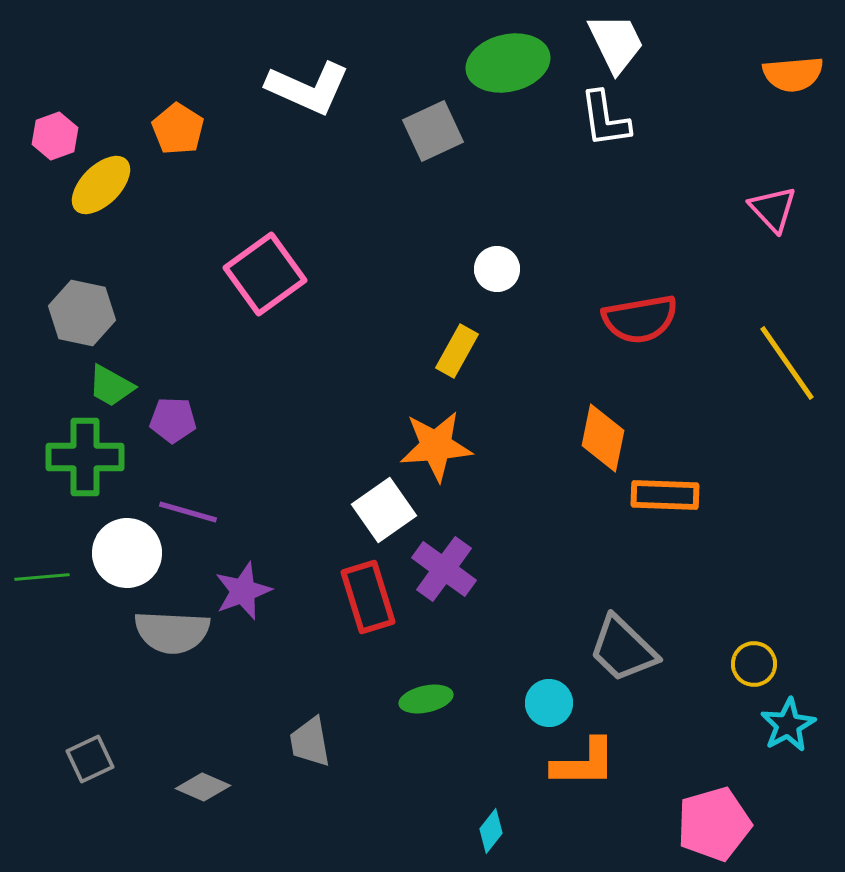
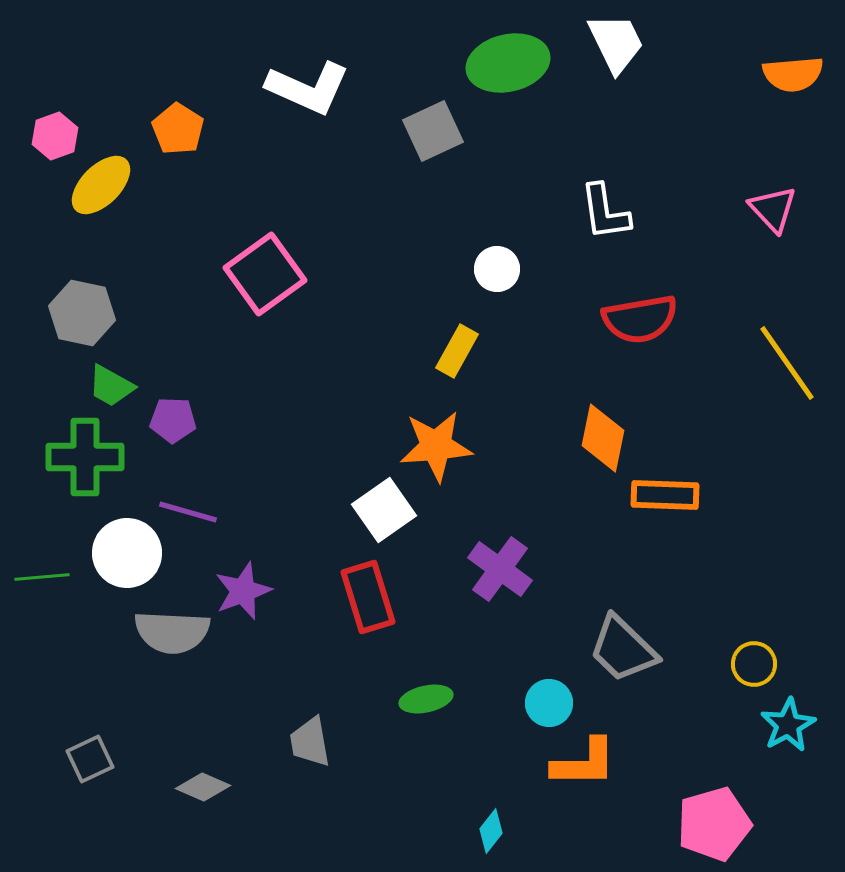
white L-shape at (605, 119): moved 93 px down
purple cross at (444, 569): moved 56 px right
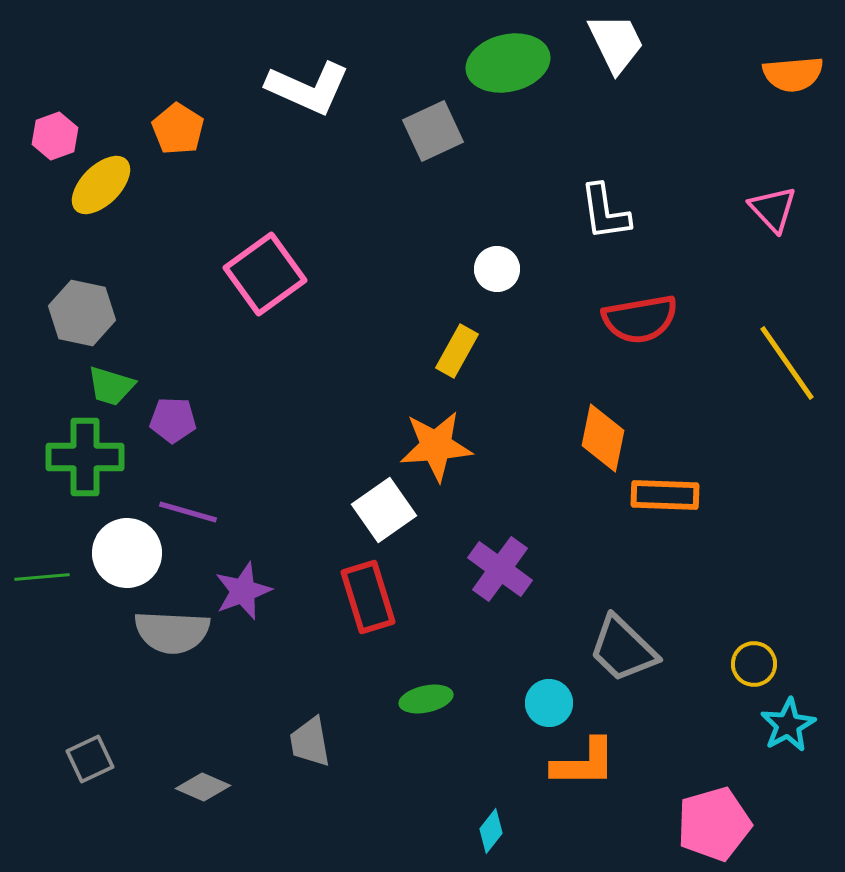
green trapezoid at (111, 386): rotated 12 degrees counterclockwise
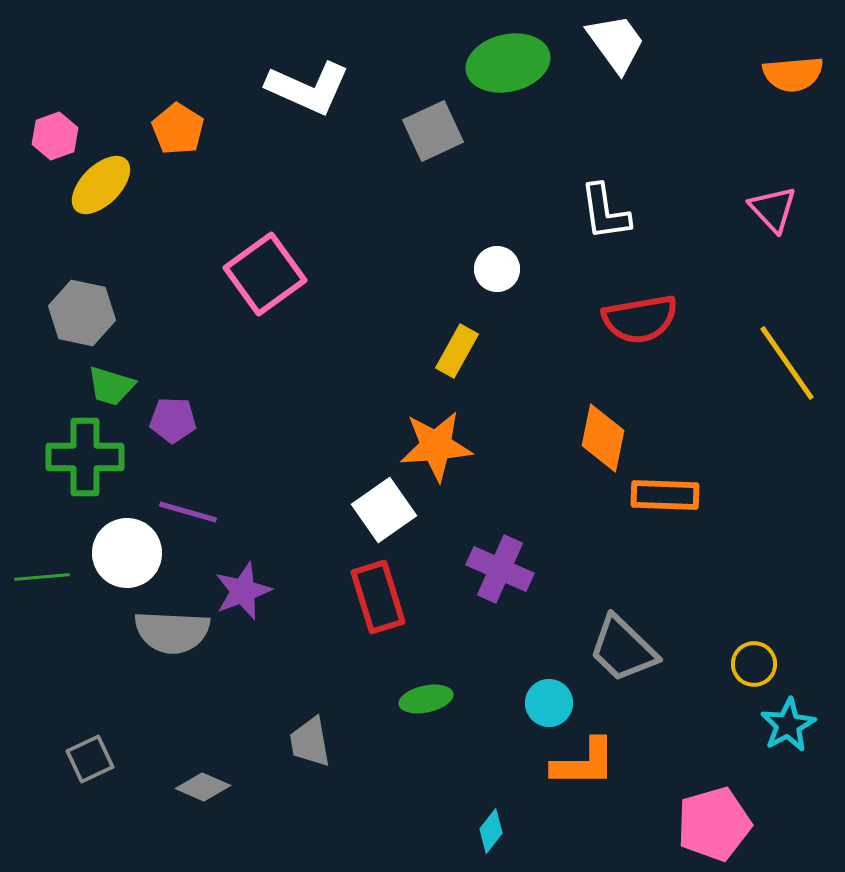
white trapezoid at (616, 43): rotated 10 degrees counterclockwise
purple cross at (500, 569): rotated 12 degrees counterclockwise
red rectangle at (368, 597): moved 10 px right
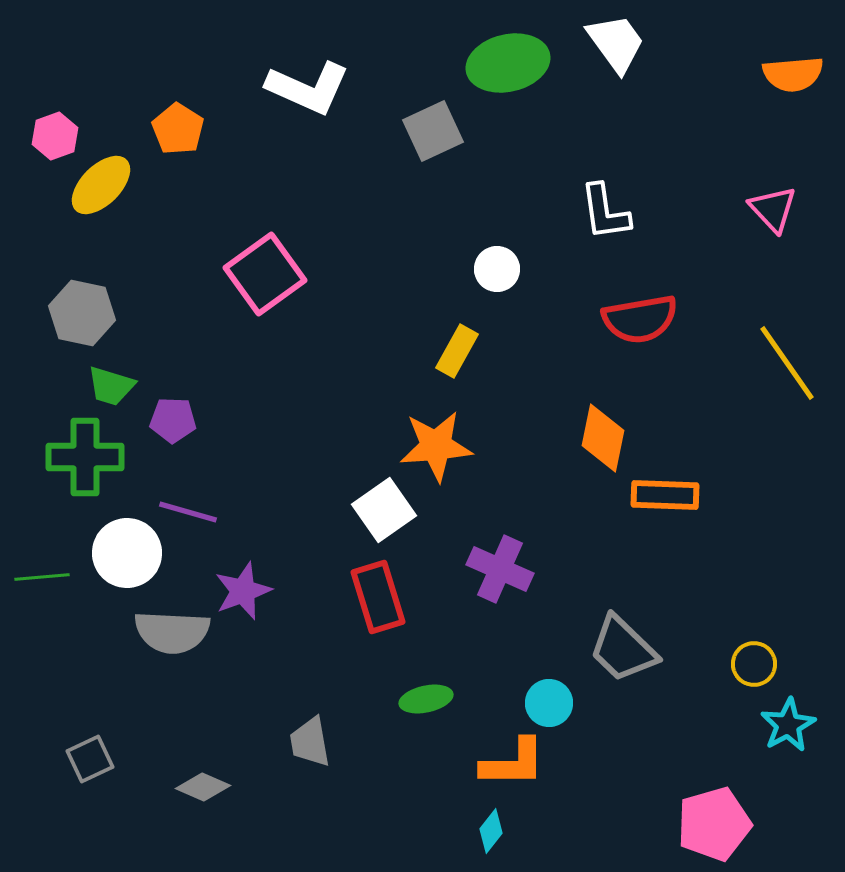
orange L-shape at (584, 763): moved 71 px left
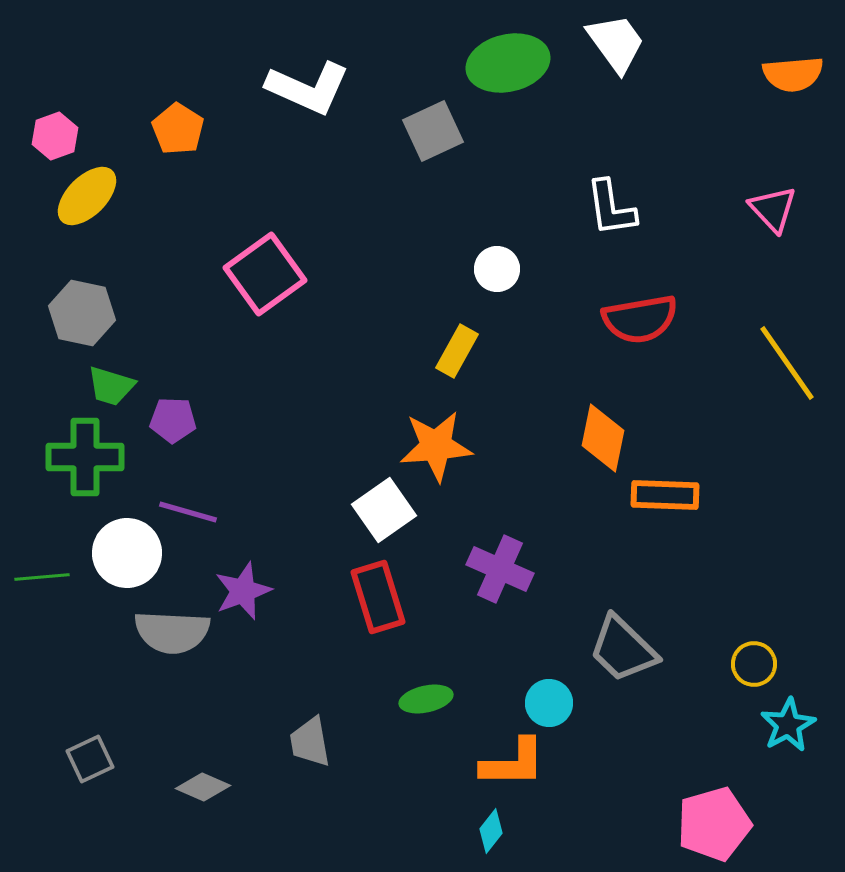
yellow ellipse at (101, 185): moved 14 px left, 11 px down
white L-shape at (605, 212): moved 6 px right, 4 px up
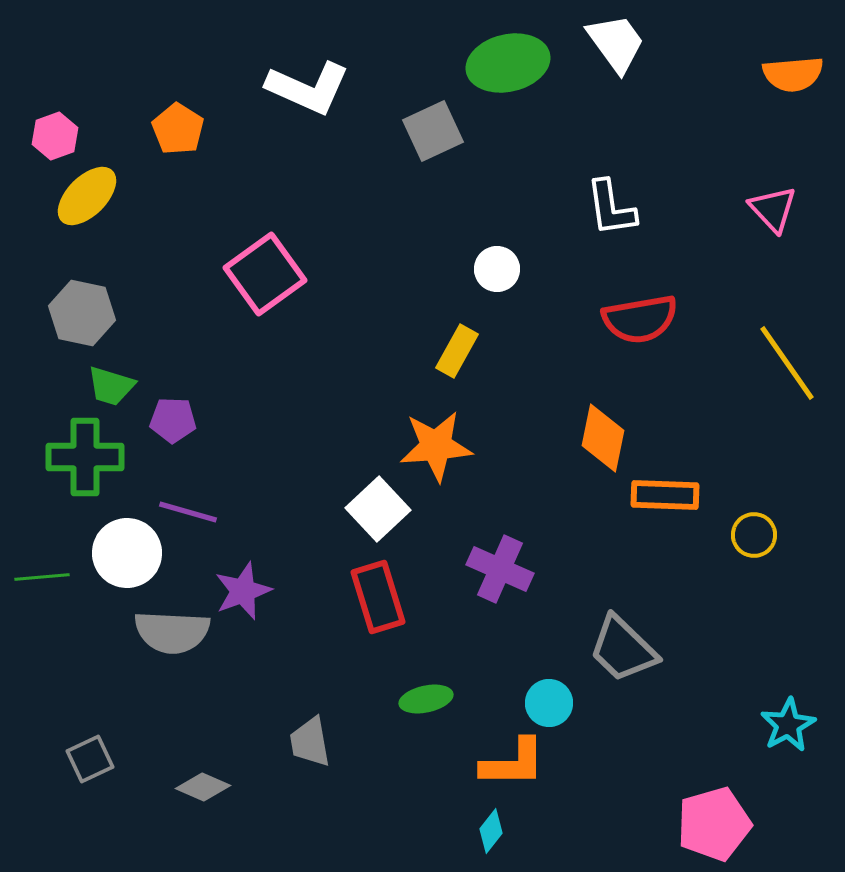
white square at (384, 510): moved 6 px left, 1 px up; rotated 8 degrees counterclockwise
yellow circle at (754, 664): moved 129 px up
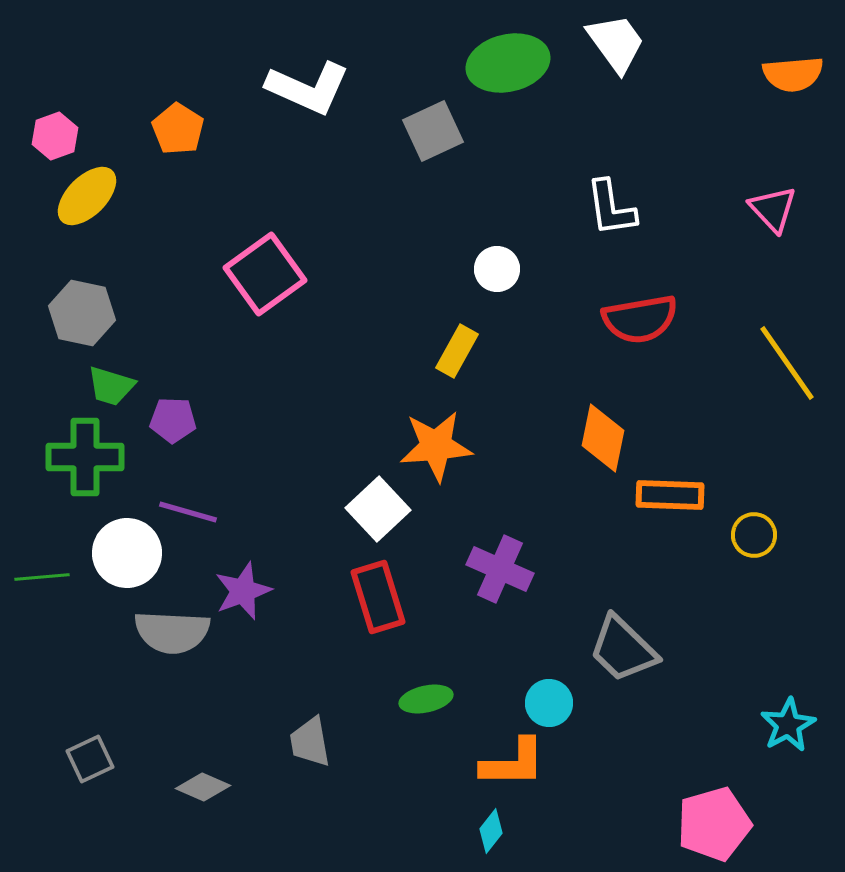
orange rectangle at (665, 495): moved 5 px right
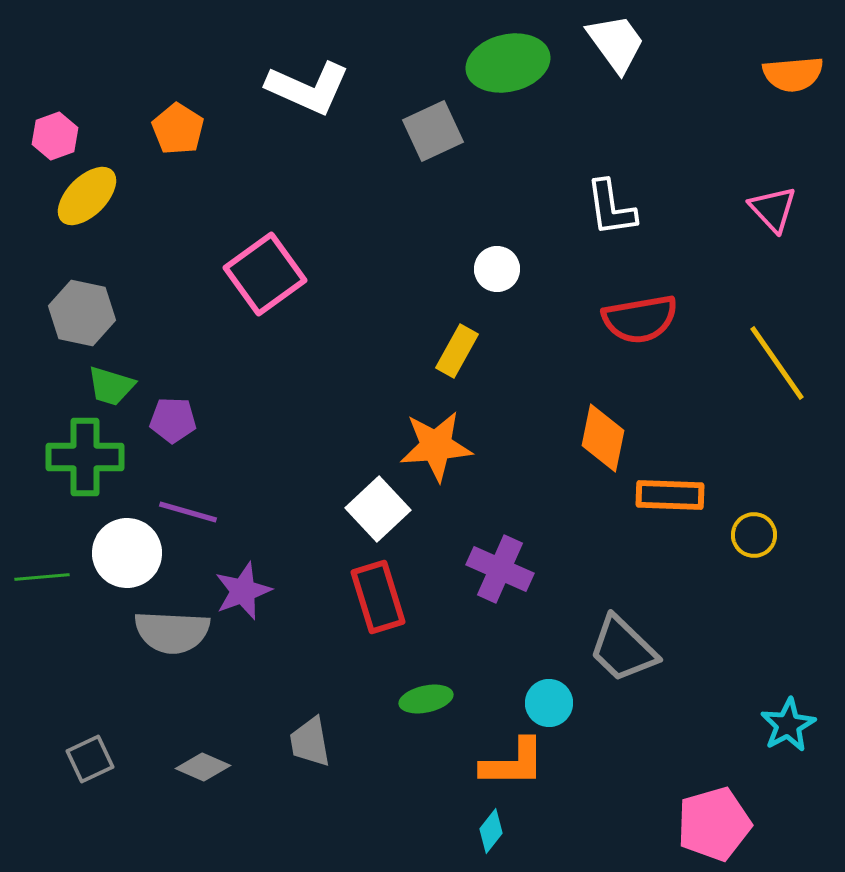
yellow line at (787, 363): moved 10 px left
gray diamond at (203, 787): moved 20 px up
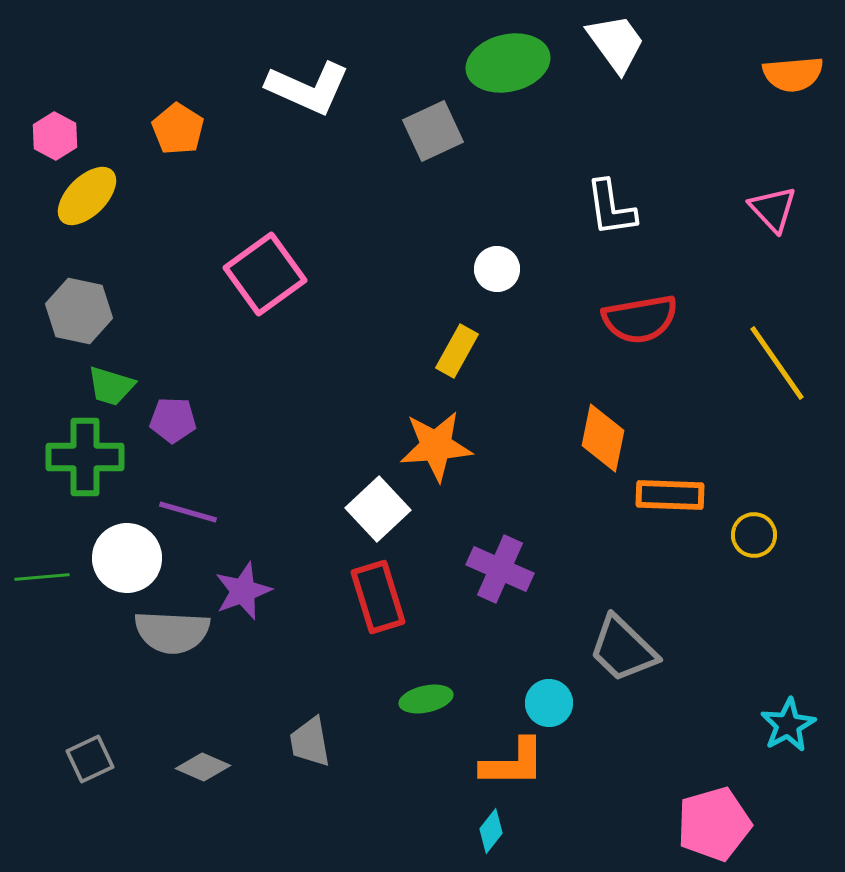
pink hexagon at (55, 136): rotated 12 degrees counterclockwise
gray hexagon at (82, 313): moved 3 px left, 2 px up
white circle at (127, 553): moved 5 px down
